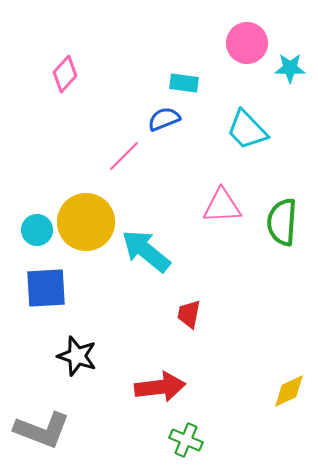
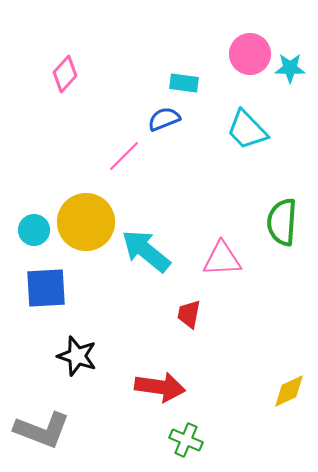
pink circle: moved 3 px right, 11 px down
pink triangle: moved 53 px down
cyan circle: moved 3 px left
red arrow: rotated 15 degrees clockwise
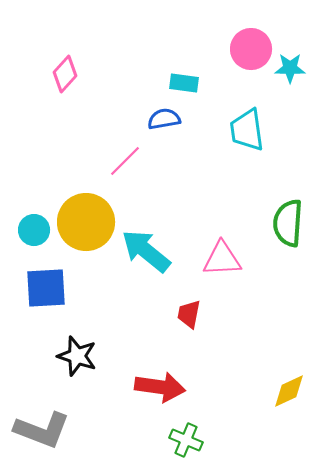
pink circle: moved 1 px right, 5 px up
blue semicircle: rotated 12 degrees clockwise
cyan trapezoid: rotated 36 degrees clockwise
pink line: moved 1 px right, 5 px down
green semicircle: moved 6 px right, 1 px down
